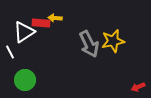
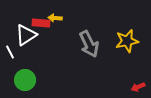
white triangle: moved 2 px right, 3 px down
yellow star: moved 14 px right
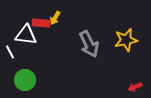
yellow arrow: rotated 64 degrees counterclockwise
white triangle: rotated 40 degrees clockwise
yellow star: moved 1 px left, 1 px up
red arrow: moved 3 px left
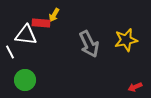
yellow arrow: moved 1 px left, 3 px up
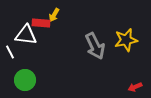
gray arrow: moved 6 px right, 2 px down
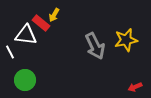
red rectangle: rotated 36 degrees clockwise
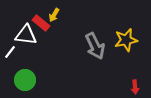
white line: rotated 64 degrees clockwise
red arrow: rotated 72 degrees counterclockwise
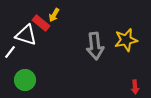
white triangle: rotated 10 degrees clockwise
gray arrow: rotated 20 degrees clockwise
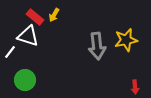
red rectangle: moved 6 px left, 6 px up
white triangle: moved 2 px right, 1 px down
gray arrow: moved 2 px right
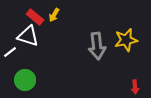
white line: rotated 16 degrees clockwise
